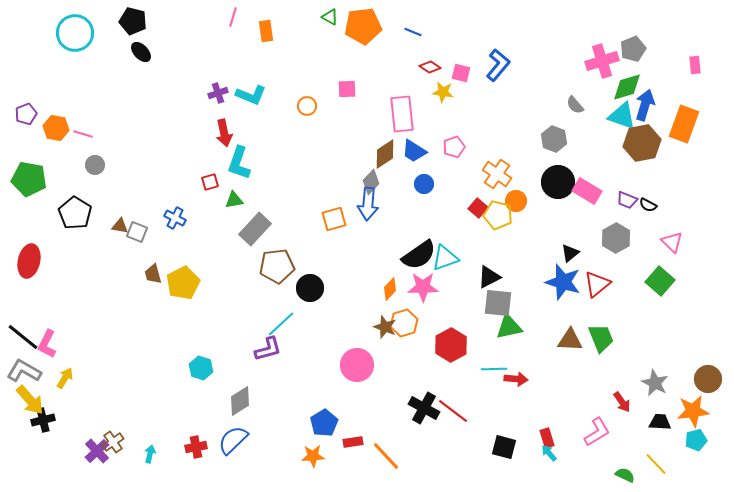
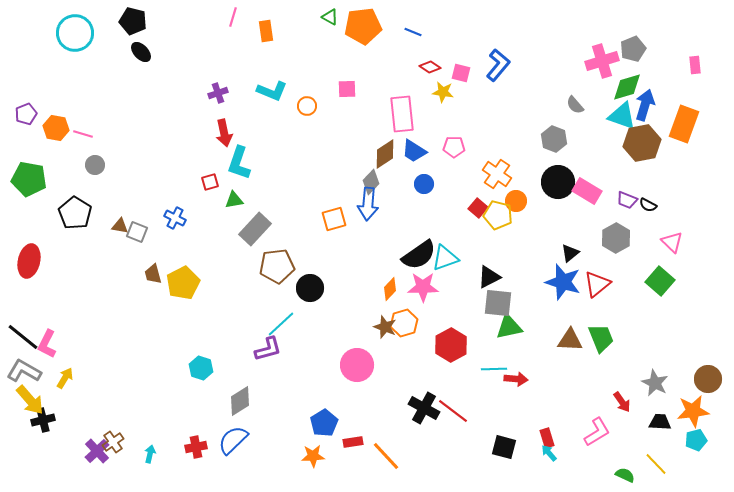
cyan L-shape at (251, 95): moved 21 px right, 4 px up
pink pentagon at (454, 147): rotated 20 degrees clockwise
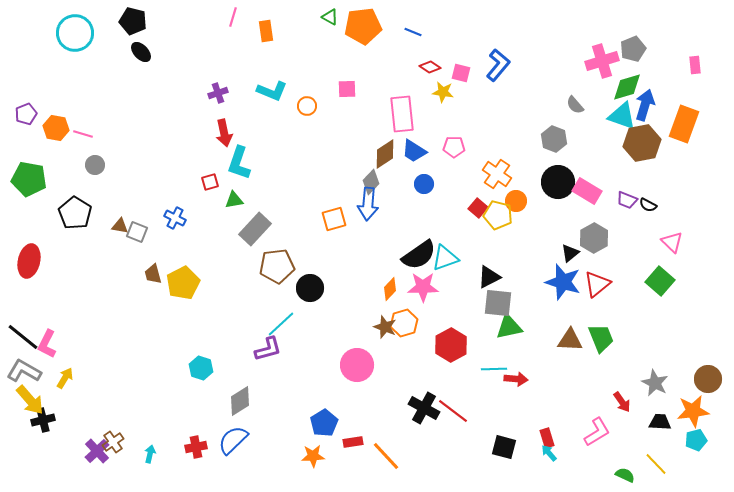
gray hexagon at (616, 238): moved 22 px left
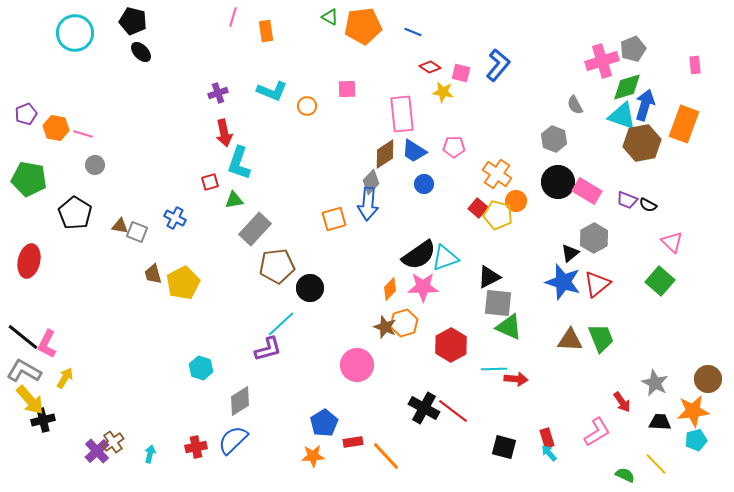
gray semicircle at (575, 105): rotated 12 degrees clockwise
green triangle at (509, 327): rotated 36 degrees clockwise
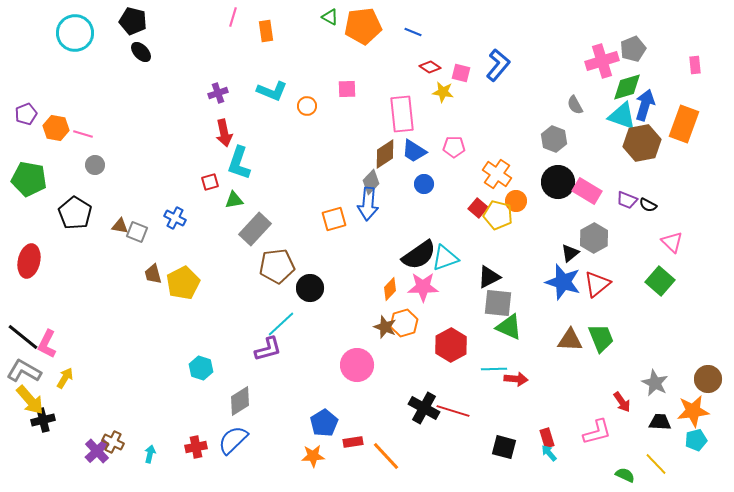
red line at (453, 411): rotated 20 degrees counterclockwise
pink L-shape at (597, 432): rotated 16 degrees clockwise
brown cross at (113, 442): rotated 30 degrees counterclockwise
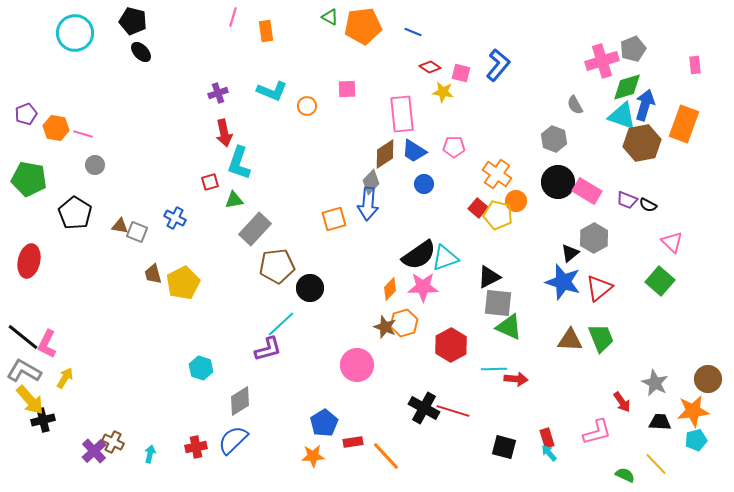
red triangle at (597, 284): moved 2 px right, 4 px down
purple cross at (97, 451): moved 3 px left
